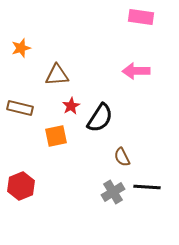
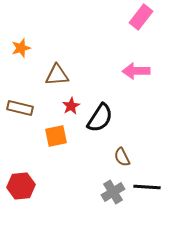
pink rectangle: rotated 60 degrees counterclockwise
red hexagon: rotated 16 degrees clockwise
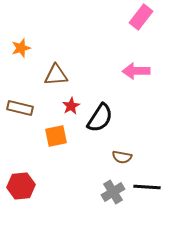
brown triangle: moved 1 px left
brown semicircle: rotated 54 degrees counterclockwise
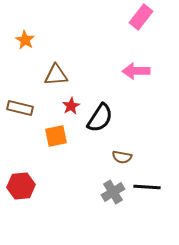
orange star: moved 4 px right, 8 px up; rotated 24 degrees counterclockwise
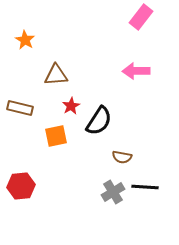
black semicircle: moved 1 px left, 3 px down
black line: moved 2 px left
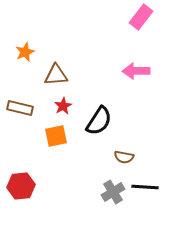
orange star: moved 12 px down; rotated 18 degrees clockwise
red star: moved 8 px left
brown semicircle: moved 2 px right
